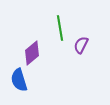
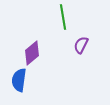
green line: moved 3 px right, 11 px up
blue semicircle: rotated 25 degrees clockwise
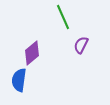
green line: rotated 15 degrees counterclockwise
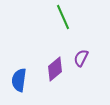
purple semicircle: moved 13 px down
purple diamond: moved 23 px right, 16 px down
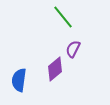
green line: rotated 15 degrees counterclockwise
purple semicircle: moved 8 px left, 9 px up
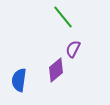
purple diamond: moved 1 px right, 1 px down
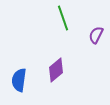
green line: moved 1 px down; rotated 20 degrees clockwise
purple semicircle: moved 23 px right, 14 px up
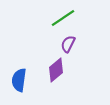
green line: rotated 75 degrees clockwise
purple semicircle: moved 28 px left, 9 px down
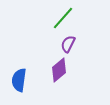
green line: rotated 15 degrees counterclockwise
purple diamond: moved 3 px right
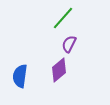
purple semicircle: moved 1 px right
blue semicircle: moved 1 px right, 4 px up
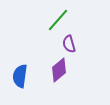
green line: moved 5 px left, 2 px down
purple semicircle: rotated 42 degrees counterclockwise
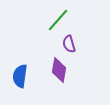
purple diamond: rotated 40 degrees counterclockwise
